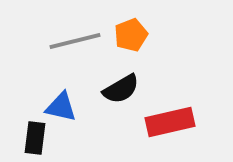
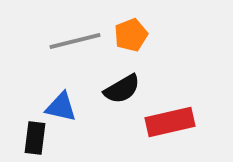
black semicircle: moved 1 px right
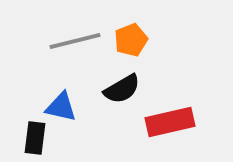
orange pentagon: moved 5 px down
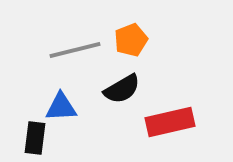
gray line: moved 9 px down
blue triangle: rotated 16 degrees counterclockwise
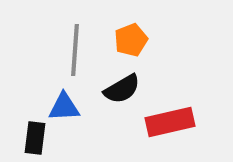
gray line: rotated 72 degrees counterclockwise
blue triangle: moved 3 px right
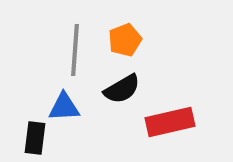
orange pentagon: moved 6 px left
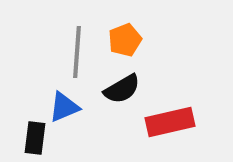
gray line: moved 2 px right, 2 px down
blue triangle: rotated 20 degrees counterclockwise
